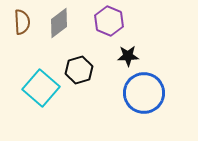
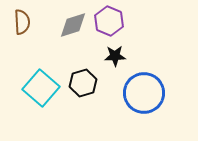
gray diamond: moved 14 px right, 2 px down; rotated 20 degrees clockwise
black star: moved 13 px left
black hexagon: moved 4 px right, 13 px down
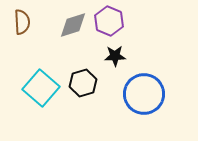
blue circle: moved 1 px down
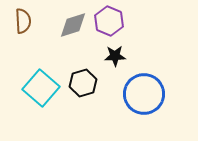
brown semicircle: moved 1 px right, 1 px up
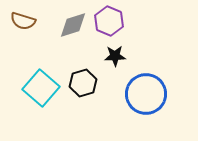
brown semicircle: rotated 110 degrees clockwise
blue circle: moved 2 px right
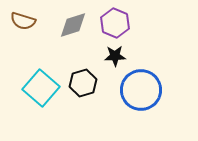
purple hexagon: moved 6 px right, 2 px down
blue circle: moved 5 px left, 4 px up
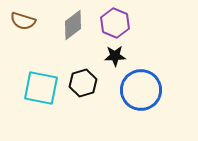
gray diamond: rotated 20 degrees counterclockwise
cyan square: rotated 30 degrees counterclockwise
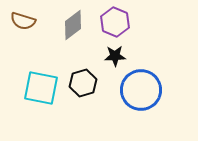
purple hexagon: moved 1 px up
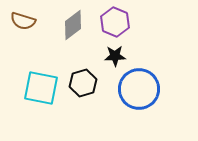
blue circle: moved 2 px left, 1 px up
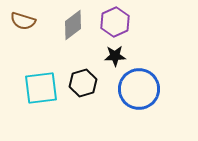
purple hexagon: rotated 12 degrees clockwise
cyan square: rotated 18 degrees counterclockwise
